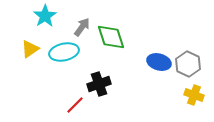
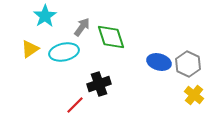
yellow cross: rotated 18 degrees clockwise
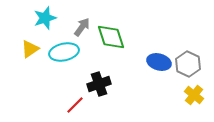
cyan star: moved 2 px down; rotated 15 degrees clockwise
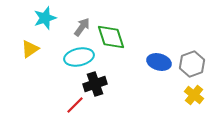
cyan ellipse: moved 15 px right, 5 px down
gray hexagon: moved 4 px right; rotated 15 degrees clockwise
black cross: moved 4 px left
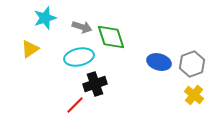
gray arrow: rotated 72 degrees clockwise
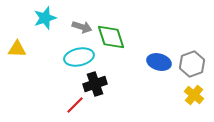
yellow triangle: moved 13 px left; rotated 36 degrees clockwise
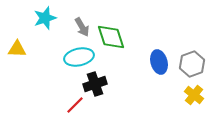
gray arrow: rotated 42 degrees clockwise
blue ellipse: rotated 60 degrees clockwise
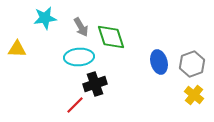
cyan star: rotated 10 degrees clockwise
gray arrow: moved 1 px left
cyan ellipse: rotated 8 degrees clockwise
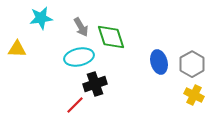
cyan star: moved 4 px left
cyan ellipse: rotated 8 degrees counterclockwise
gray hexagon: rotated 10 degrees counterclockwise
yellow cross: rotated 12 degrees counterclockwise
